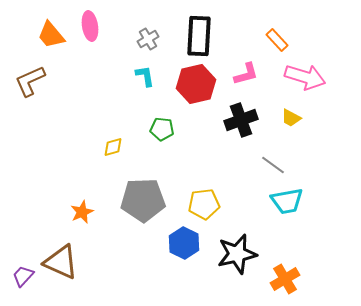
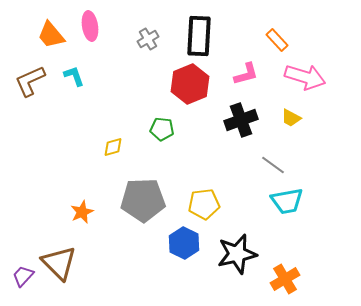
cyan L-shape: moved 71 px left; rotated 10 degrees counterclockwise
red hexagon: moved 6 px left; rotated 9 degrees counterclockwise
brown triangle: moved 2 px left, 1 px down; rotated 21 degrees clockwise
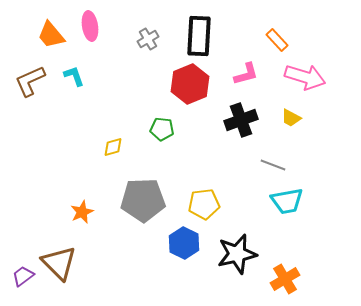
gray line: rotated 15 degrees counterclockwise
purple trapezoid: rotated 10 degrees clockwise
